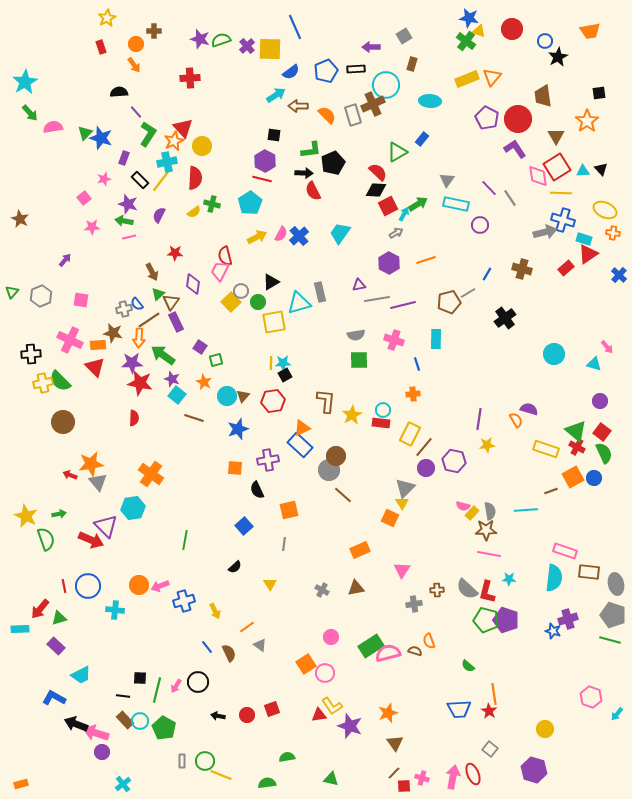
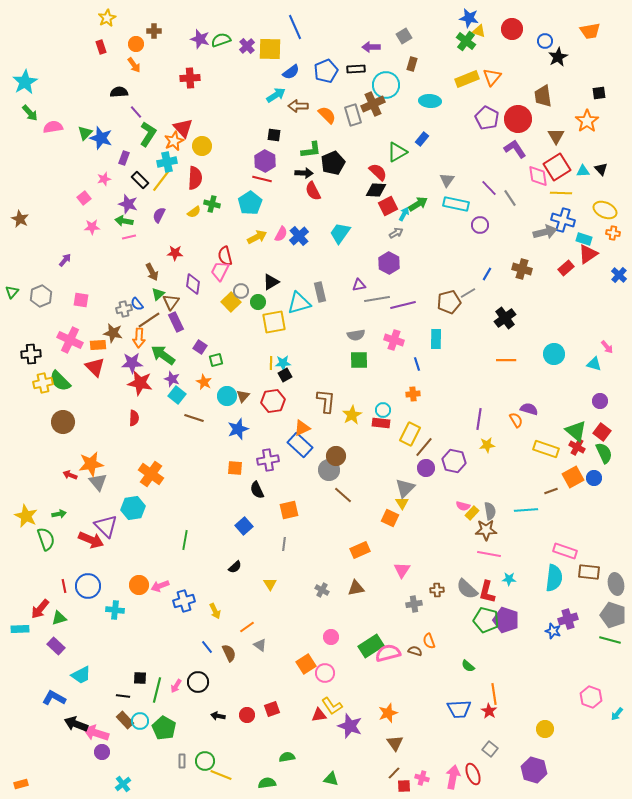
orange line at (426, 260): moved 80 px right, 100 px down; rotated 18 degrees clockwise
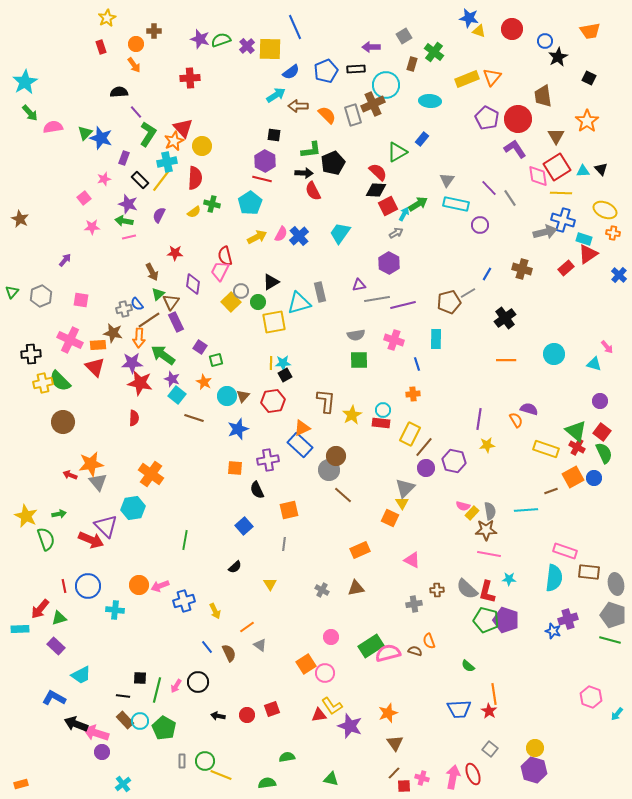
green cross at (466, 41): moved 32 px left, 11 px down
black square at (599, 93): moved 10 px left, 15 px up; rotated 32 degrees clockwise
pink triangle at (402, 570): moved 10 px right, 10 px up; rotated 36 degrees counterclockwise
yellow circle at (545, 729): moved 10 px left, 19 px down
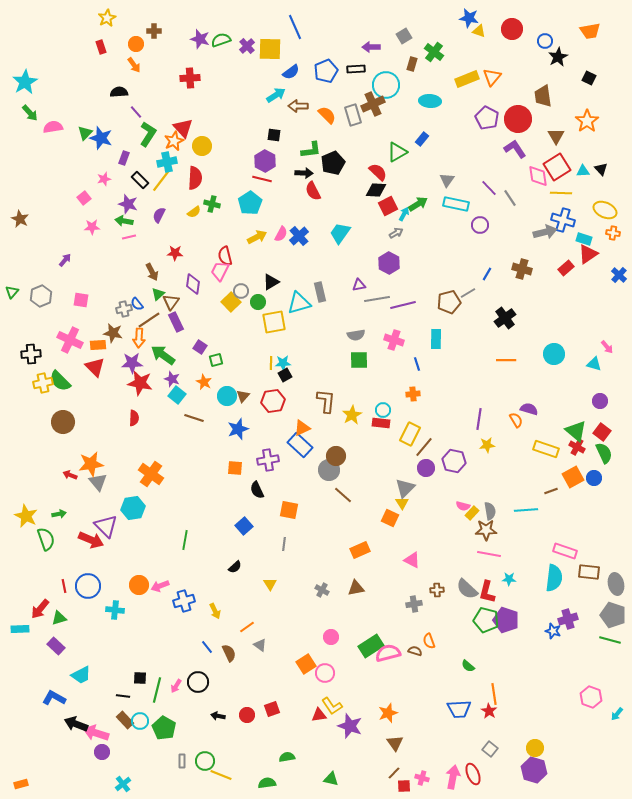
orange square at (289, 510): rotated 24 degrees clockwise
